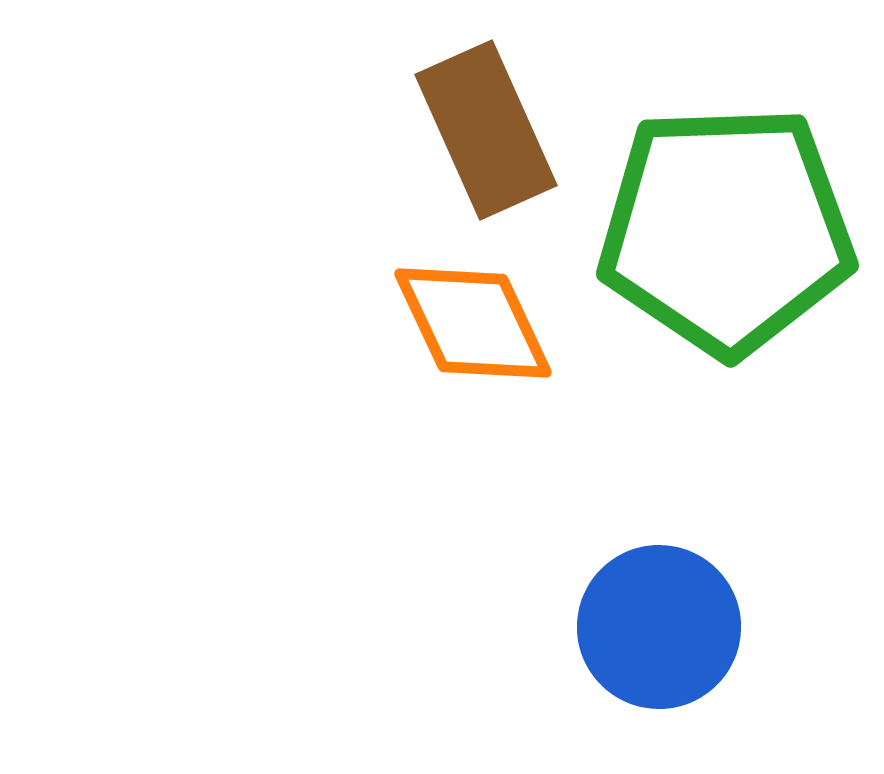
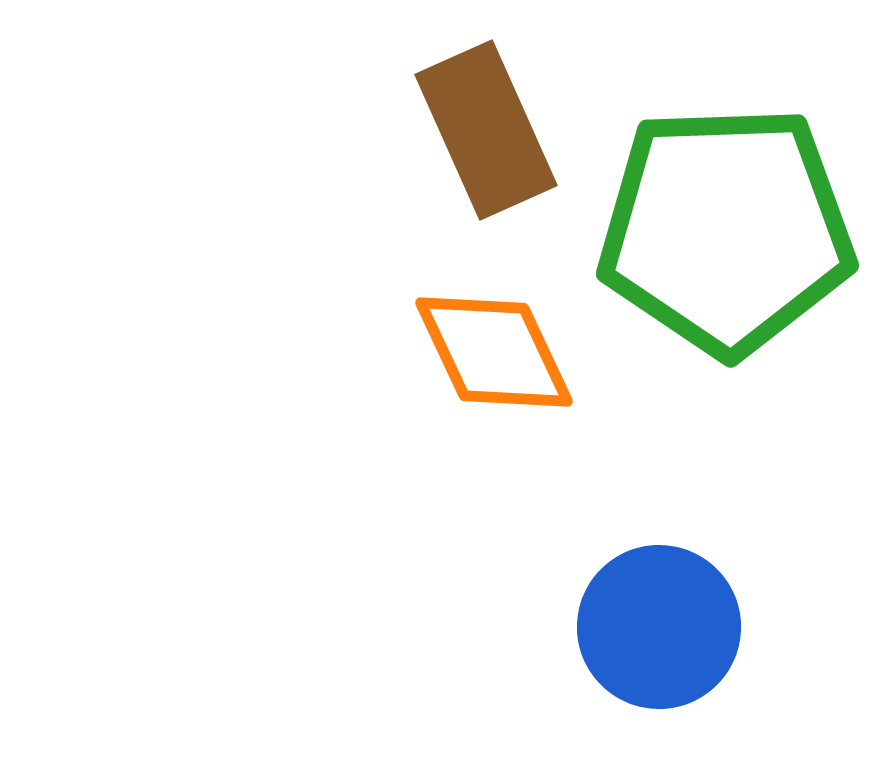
orange diamond: moved 21 px right, 29 px down
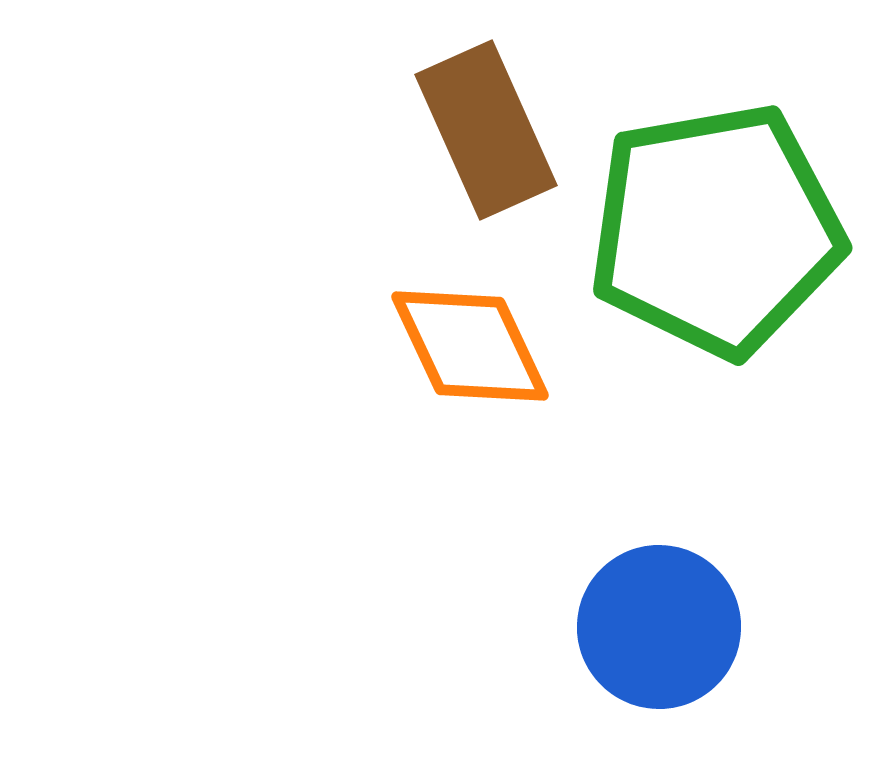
green pentagon: moved 10 px left; rotated 8 degrees counterclockwise
orange diamond: moved 24 px left, 6 px up
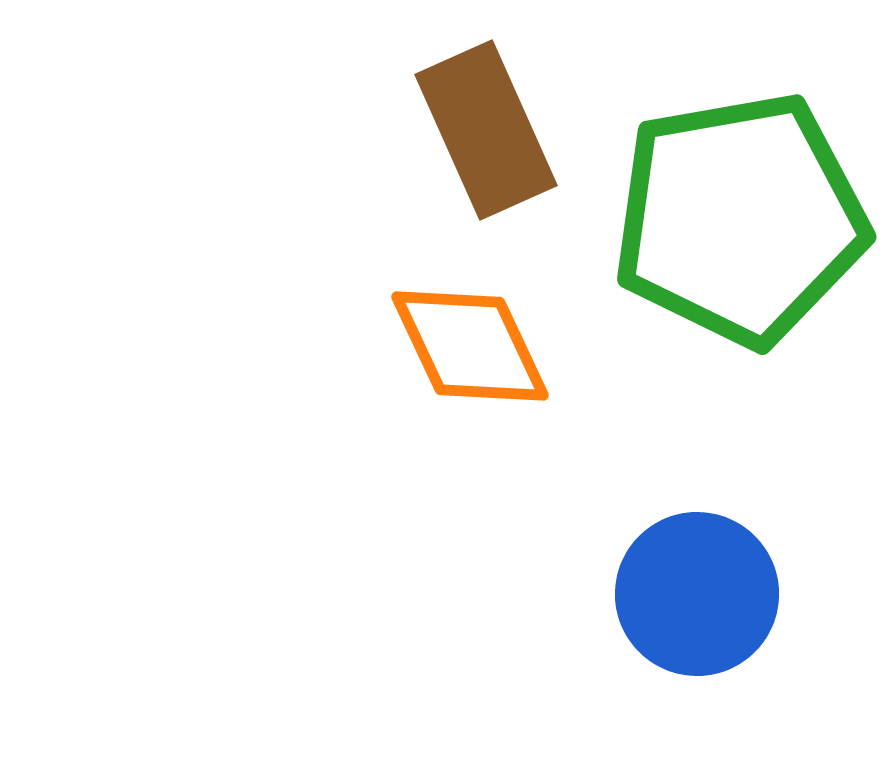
green pentagon: moved 24 px right, 11 px up
blue circle: moved 38 px right, 33 px up
